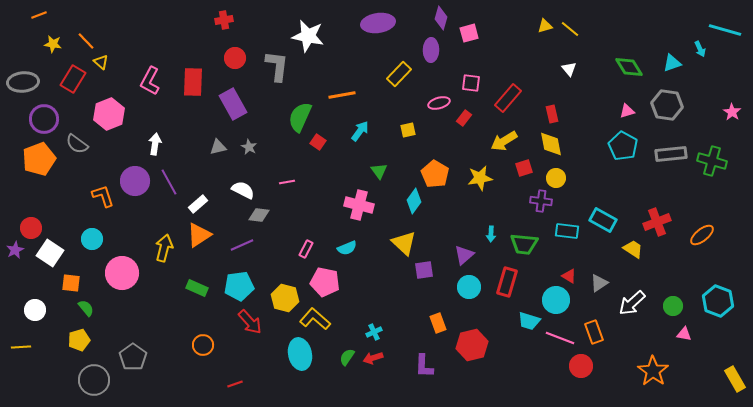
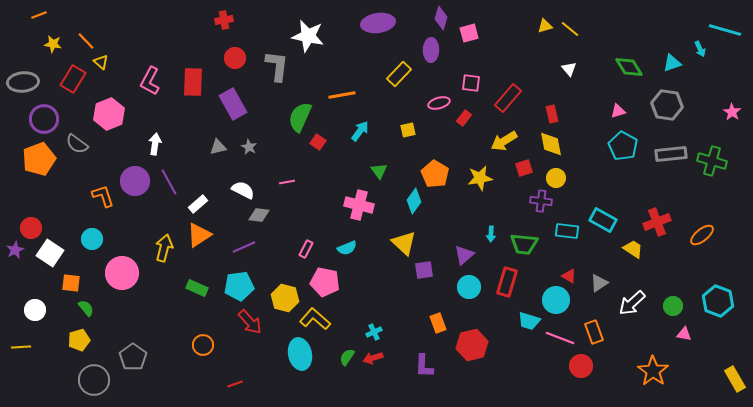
pink triangle at (627, 111): moved 9 px left
purple line at (242, 245): moved 2 px right, 2 px down
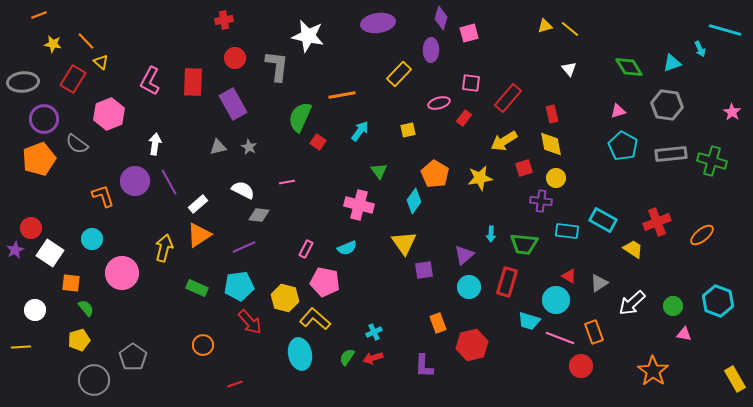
yellow triangle at (404, 243): rotated 12 degrees clockwise
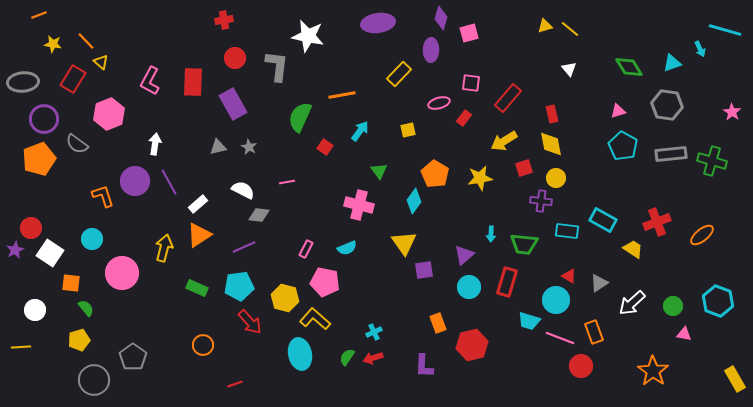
red square at (318, 142): moved 7 px right, 5 px down
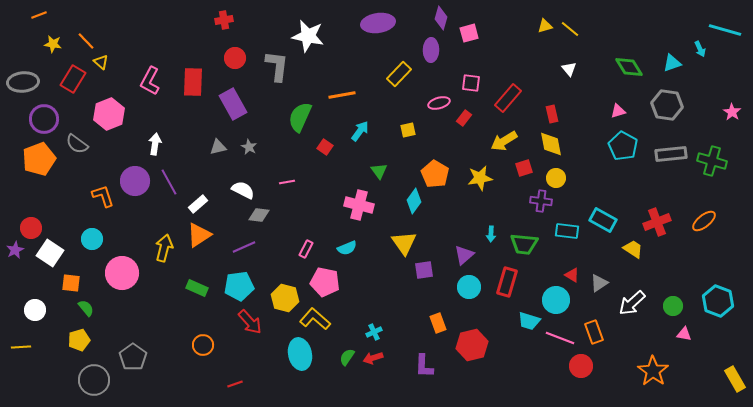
orange ellipse at (702, 235): moved 2 px right, 14 px up
red triangle at (569, 276): moved 3 px right, 1 px up
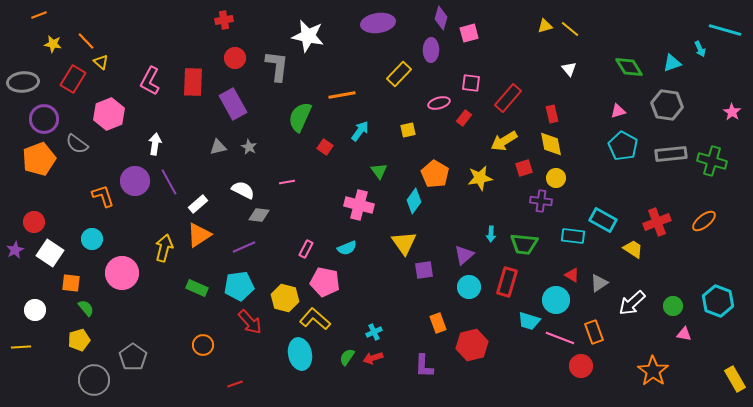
red circle at (31, 228): moved 3 px right, 6 px up
cyan rectangle at (567, 231): moved 6 px right, 5 px down
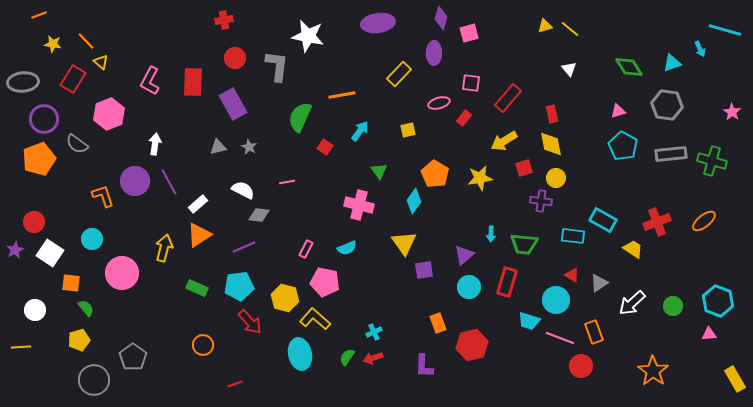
purple ellipse at (431, 50): moved 3 px right, 3 px down
pink triangle at (684, 334): moved 25 px right; rotated 14 degrees counterclockwise
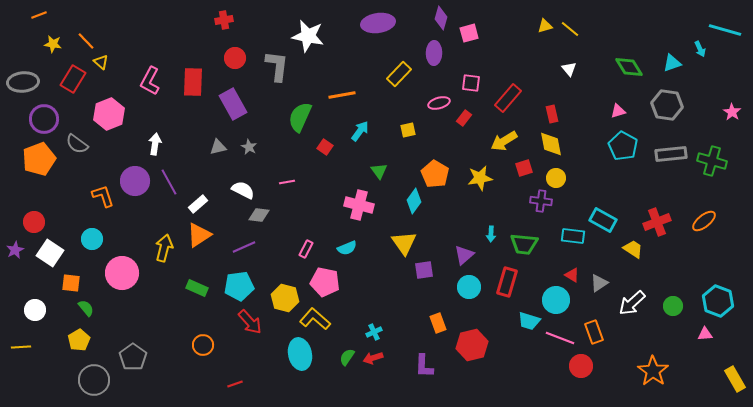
pink triangle at (709, 334): moved 4 px left
yellow pentagon at (79, 340): rotated 15 degrees counterclockwise
